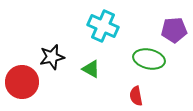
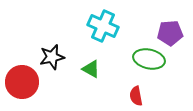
purple pentagon: moved 4 px left, 3 px down
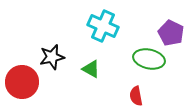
purple pentagon: moved 1 px right; rotated 30 degrees clockwise
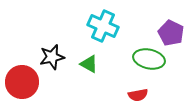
green triangle: moved 2 px left, 5 px up
red semicircle: moved 2 px right, 1 px up; rotated 90 degrees counterclockwise
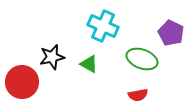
green ellipse: moved 7 px left; rotated 8 degrees clockwise
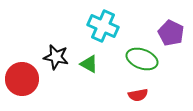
black star: moved 4 px right; rotated 25 degrees clockwise
red circle: moved 3 px up
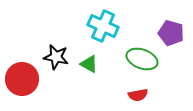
purple pentagon: rotated 10 degrees counterclockwise
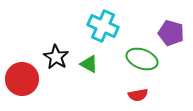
black star: rotated 20 degrees clockwise
